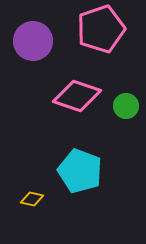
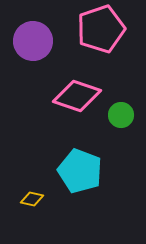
green circle: moved 5 px left, 9 px down
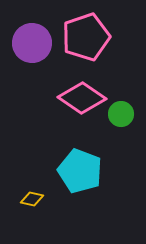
pink pentagon: moved 15 px left, 8 px down
purple circle: moved 1 px left, 2 px down
pink diamond: moved 5 px right, 2 px down; rotated 15 degrees clockwise
green circle: moved 1 px up
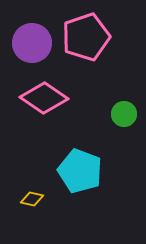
pink diamond: moved 38 px left
green circle: moved 3 px right
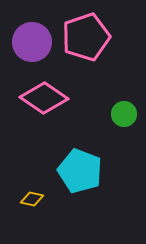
purple circle: moved 1 px up
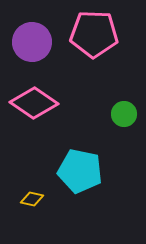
pink pentagon: moved 8 px right, 3 px up; rotated 21 degrees clockwise
pink diamond: moved 10 px left, 5 px down
cyan pentagon: rotated 9 degrees counterclockwise
